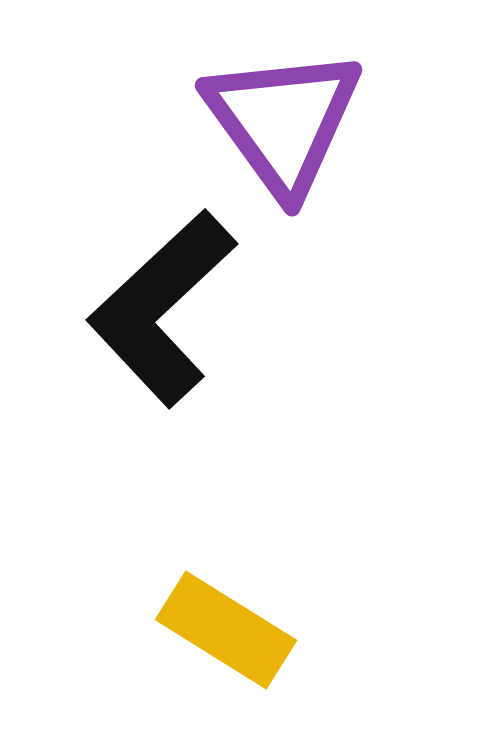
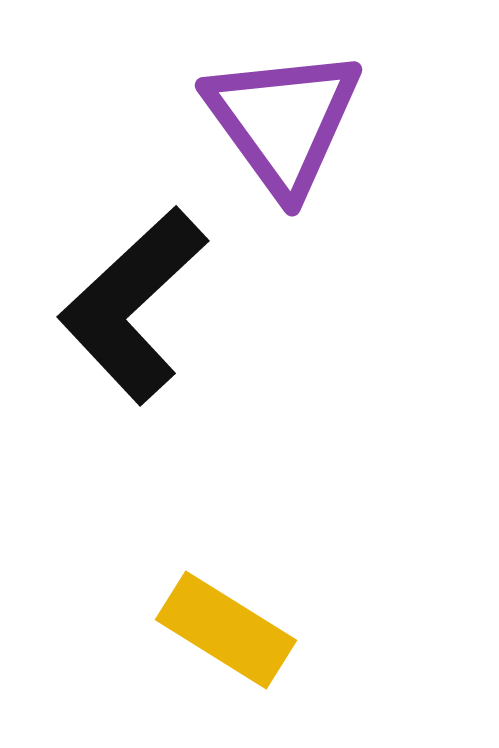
black L-shape: moved 29 px left, 3 px up
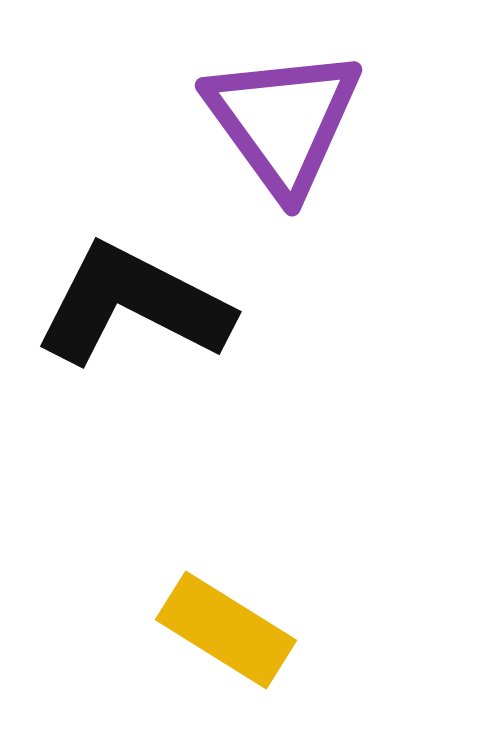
black L-shape: rotated 70 degrees clockwise
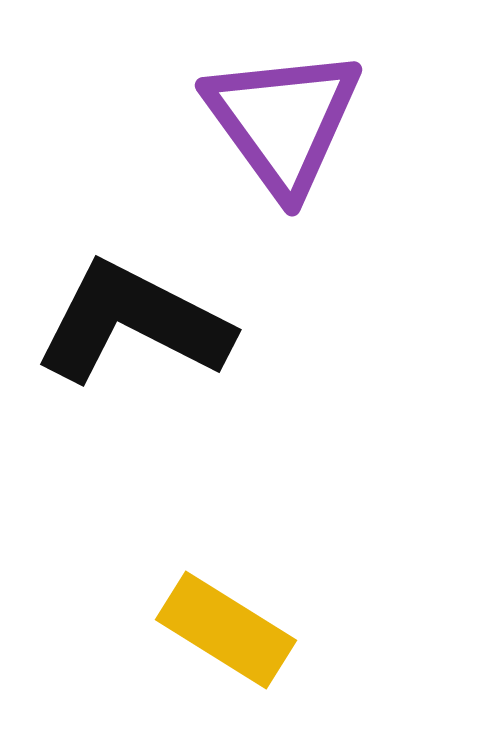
black L-shape: moved 18 px down
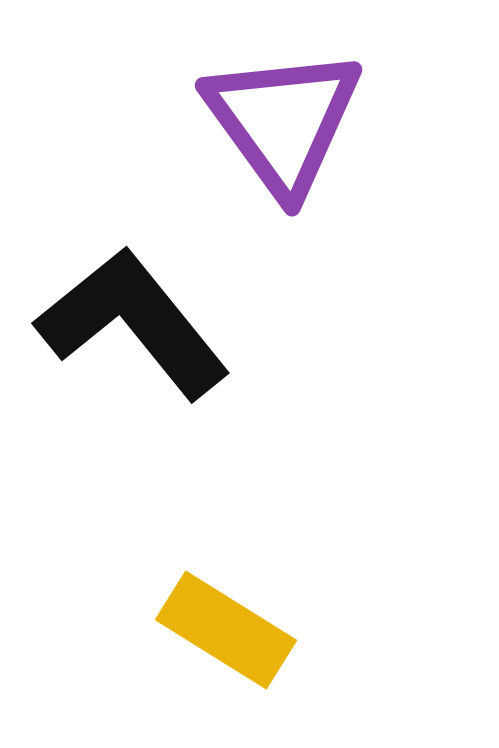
black L-shape: rotated 24 degrees clockwise
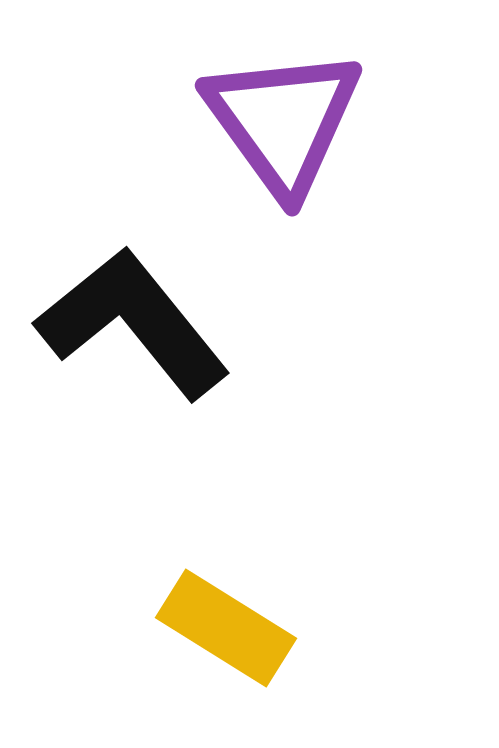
yellow rectangle: moved 2 px up
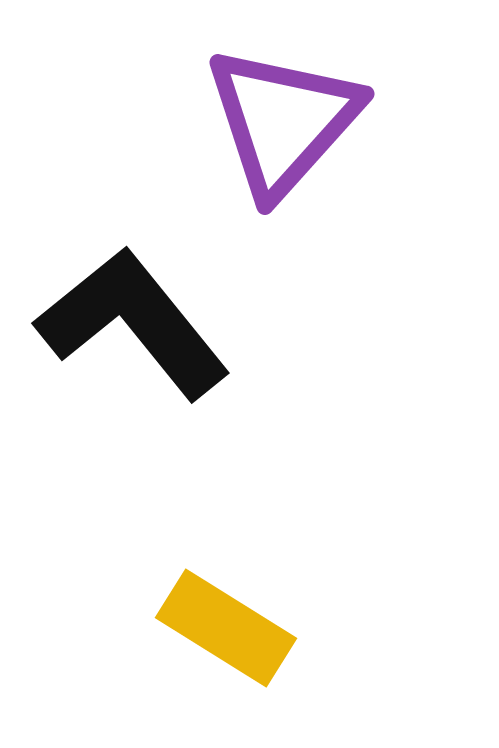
purple triangle: rotated 18 degrees clockwise
